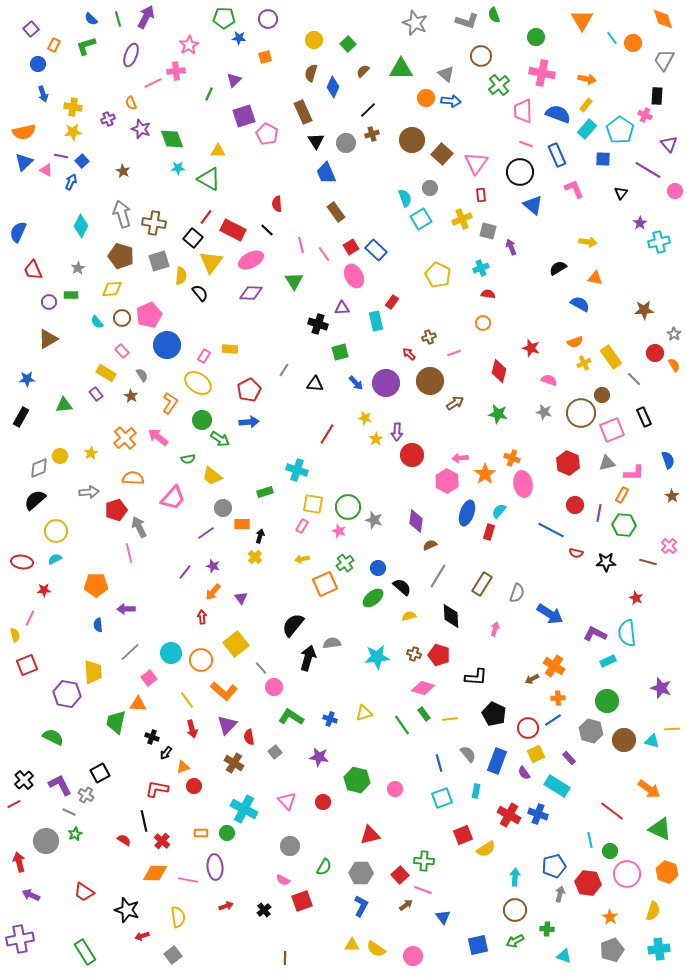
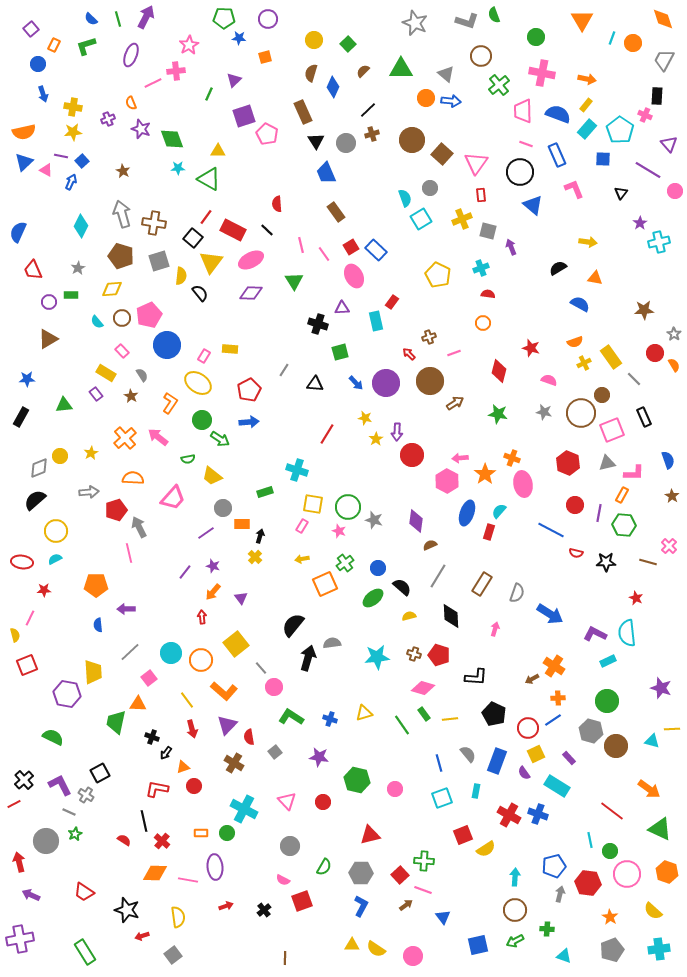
cyan line at (612, 38): rotated 56 degrees clockwise
brown circle at (624, 740): moved 8 px left, 6 px down
yellow semicircle at (653, 911): rotated 114 degrees clockwise
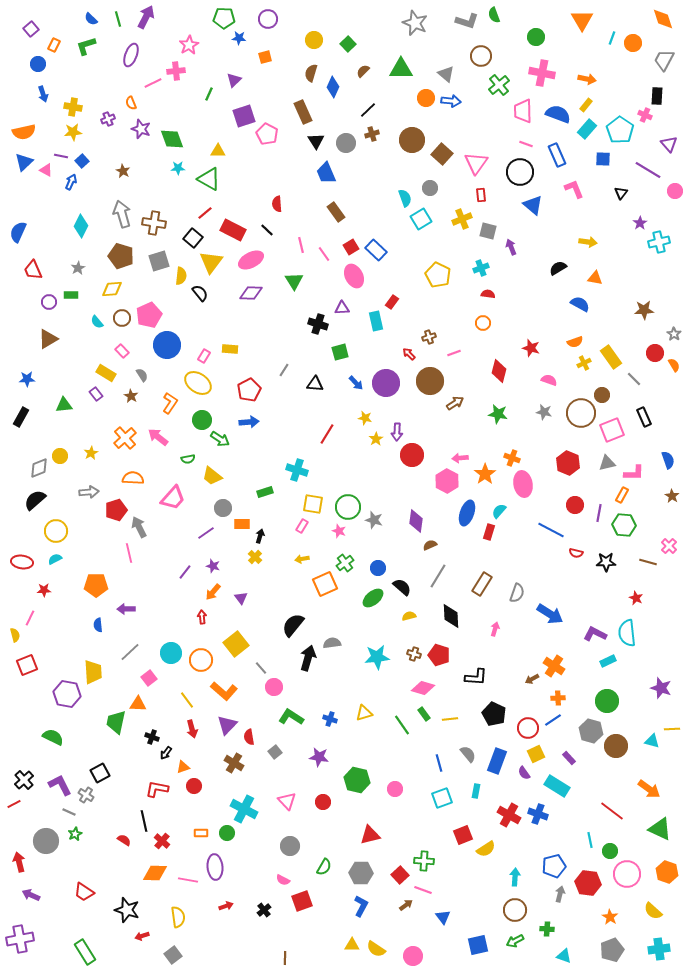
red line at (206, 217): moved 1 px left, 4 px up; rotated 14 degrees clockwise
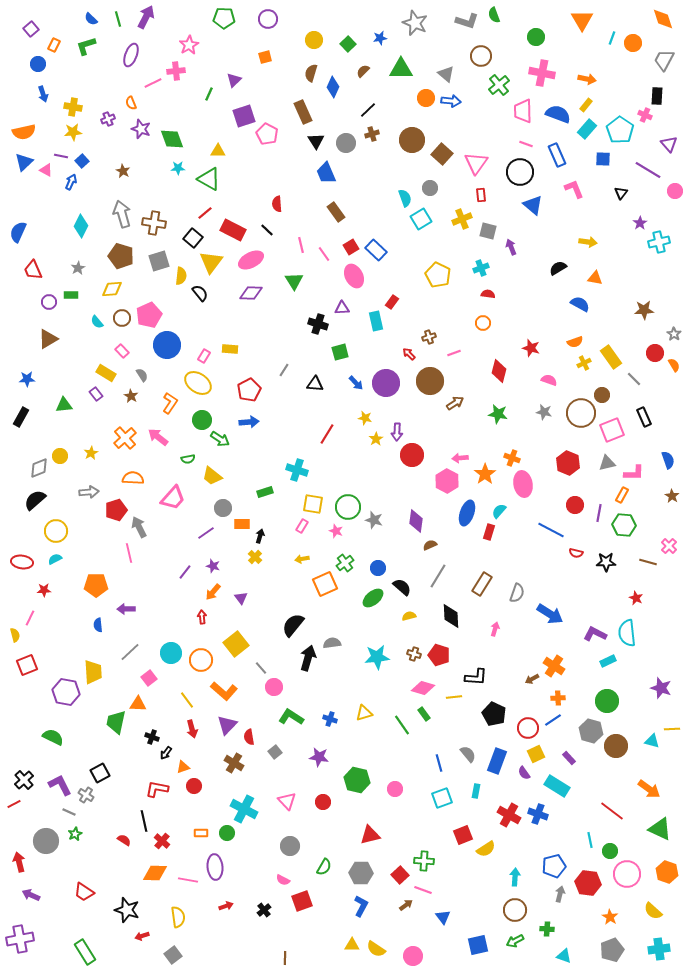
blue star at (239, 38): moved 141 px right; rotated 16 degrees counterclockwise
pink star at (339, 531): moved 3 px left
purple hexagon at (67, 694): moved 1 px left, 2 px up
yellow line at (450, 719): moved 4 px right, 22 px up
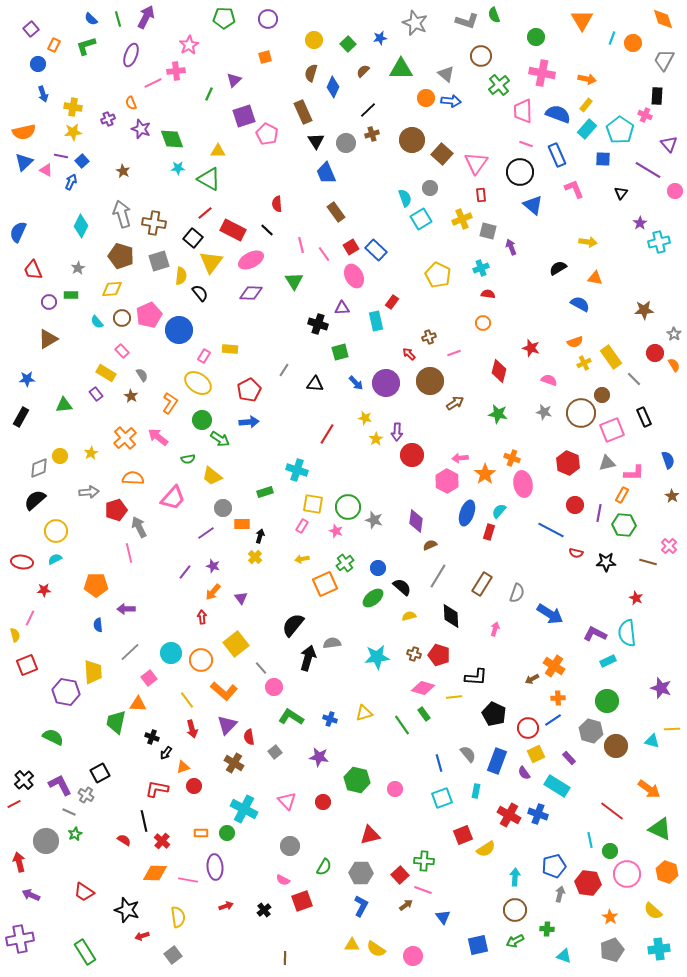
blue circle at (167, 345): moved 12 px right, 15 px up
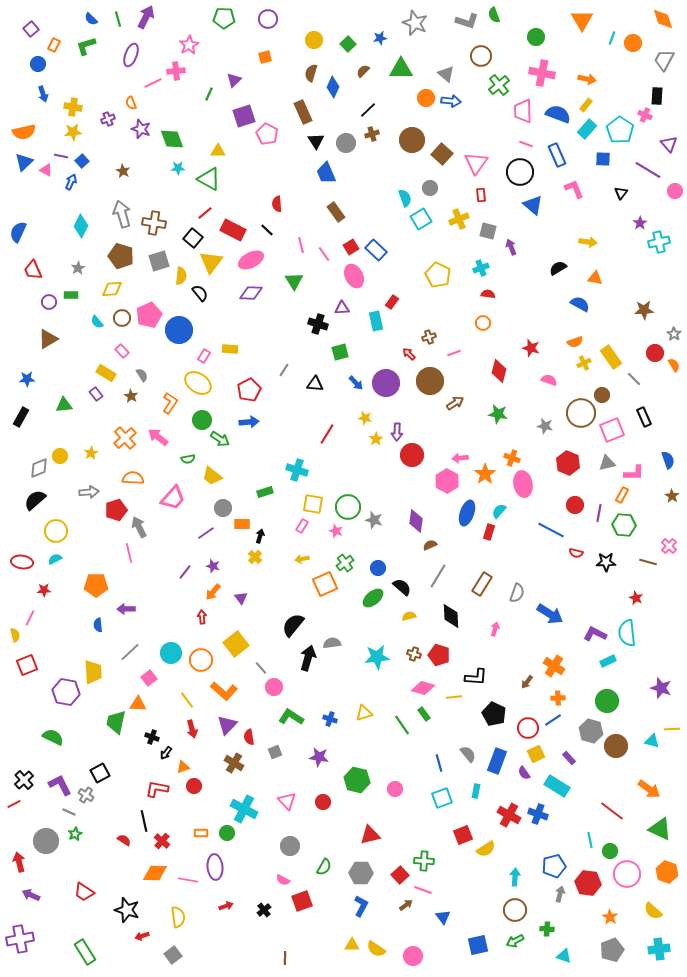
yellow cross at (462, 219): moved 3 px left
gray star at (544, 412): moved 1 px right, 14 px down
brown arrow at (532, 679): moved 5 px left, 3 px down; rotated 24 degrees counterclockwise
gray square at (275, 752): rotated 16 degrees clockwise
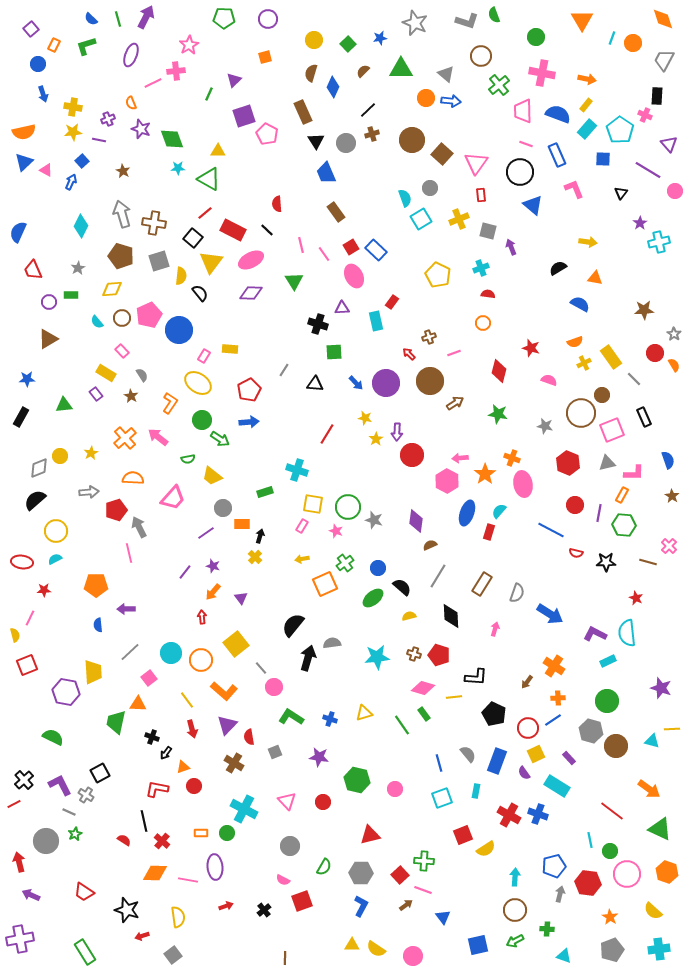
purple line at (61, 156): moved 38 px right, 16 px up
green square at (340, 352): moved 6 px left; rotated 12 degrees clockwise
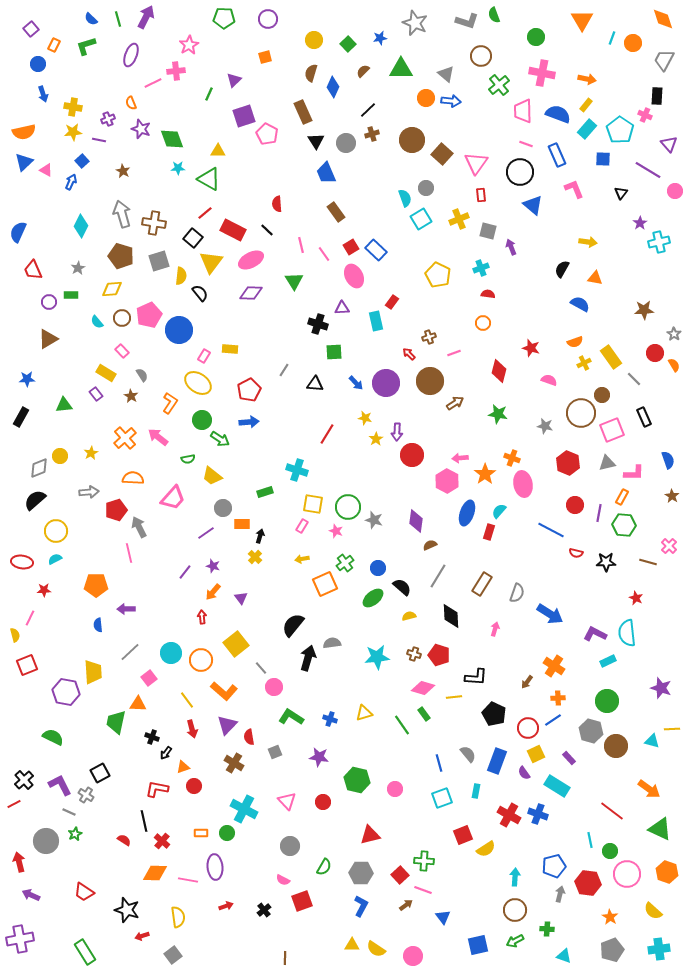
gray circle at (430, 188): moved 4 px left
black semicircle at (558, 268): moved 4 px right, 1 px down; rotated 30 degrees counterclockwise
orange rectangle at (622, 495): moved 2 px down
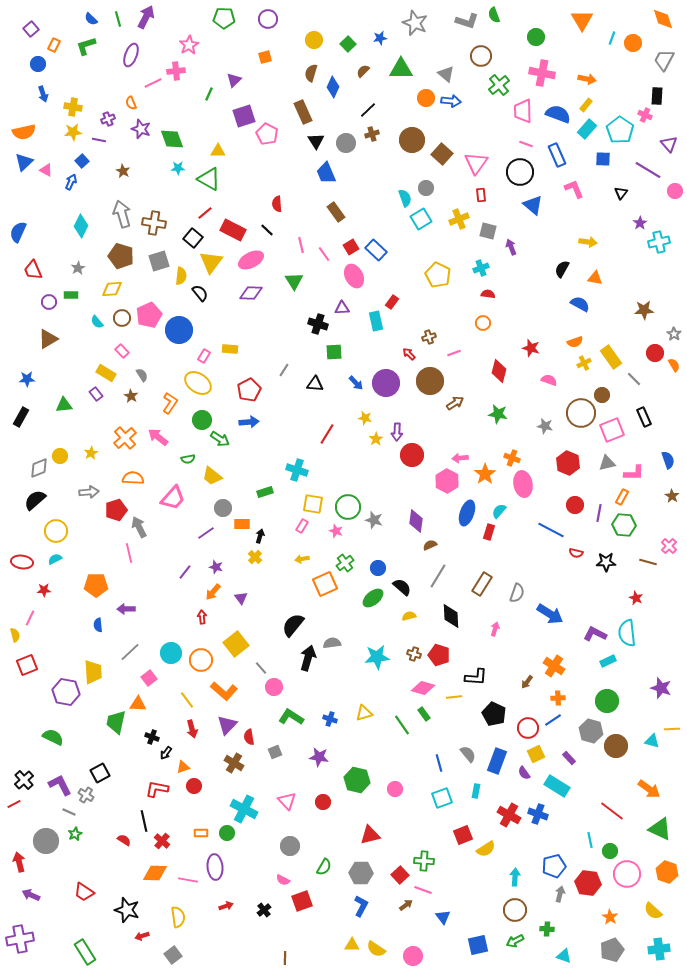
purple star at (213, 566): moved 3 px right, 1 px down
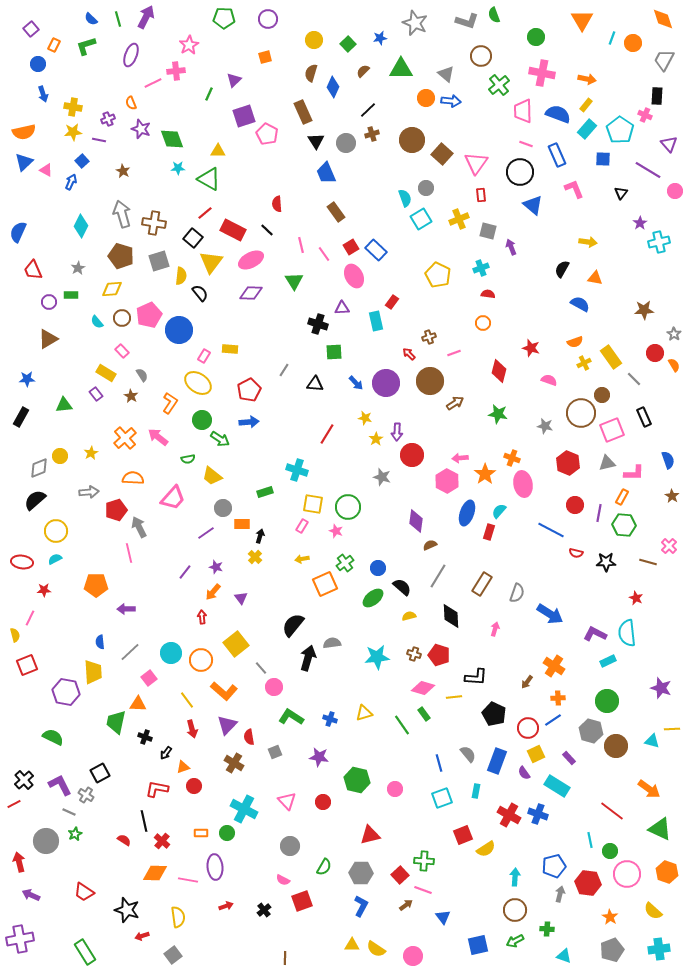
gray star at (374, 520): moved 8 px right, 43 px up
blue semicircle at (98, 625): moved 2 px right, 17 px down
black cross at (152, 737): moved 7 px left
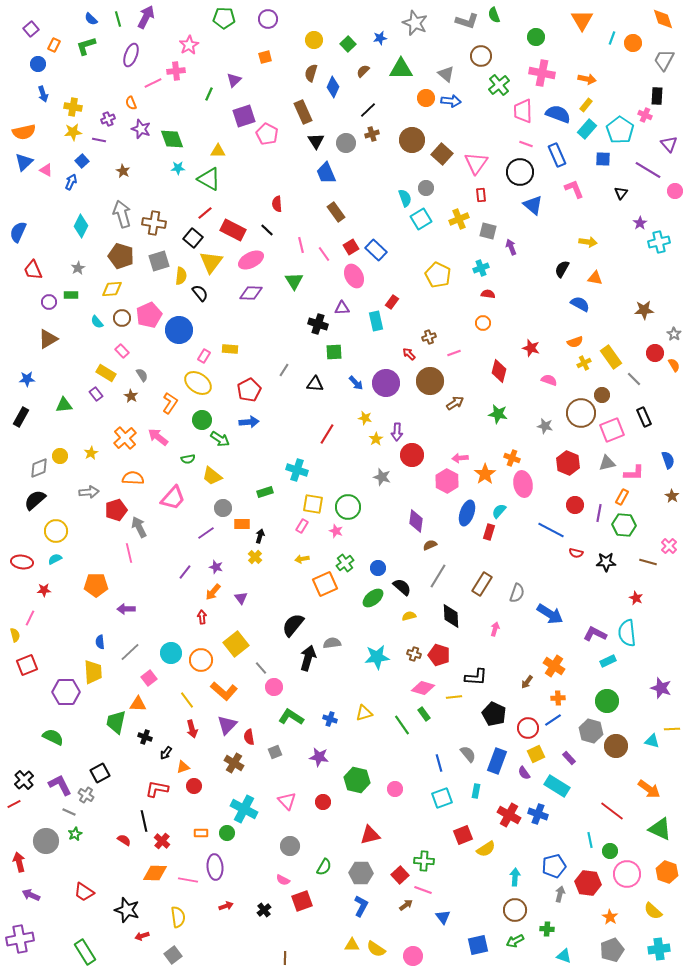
purple hexagon at (66, 692): rotated 12 degrees counterclockwise
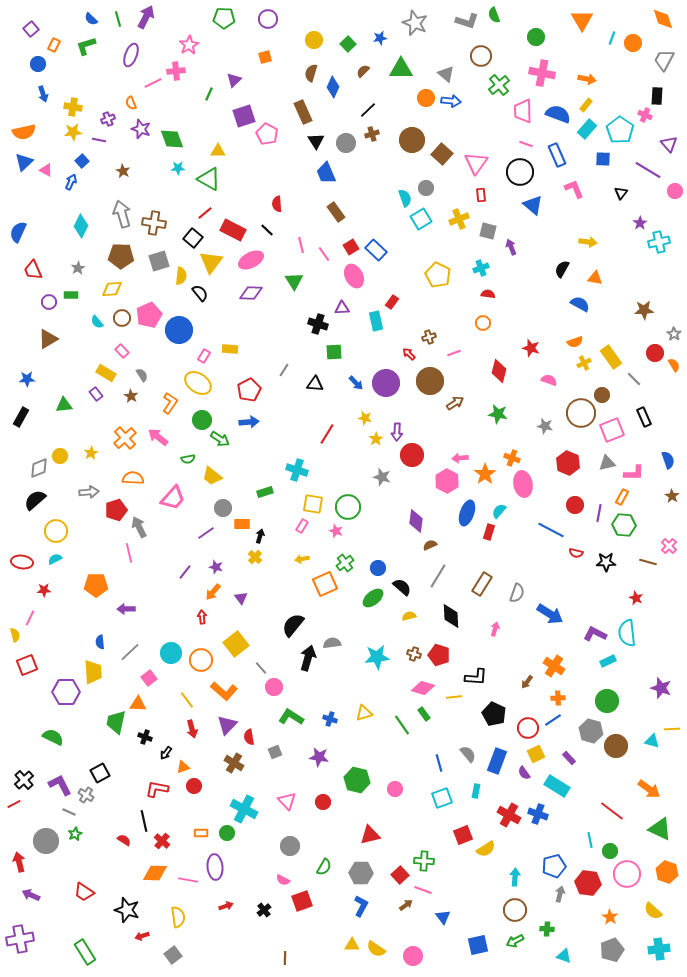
brown pentagon at (121, 256): rotated 15 degrees counterclockwise
